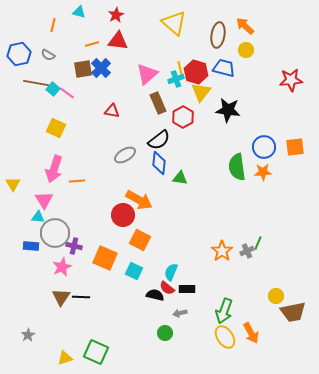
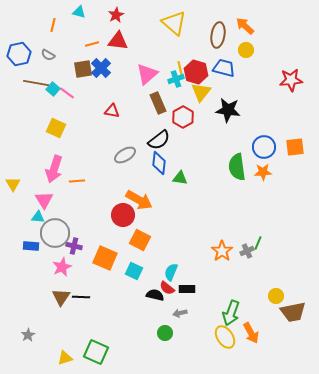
green arrow at (224, 311): moved 7 px right, 2 px down
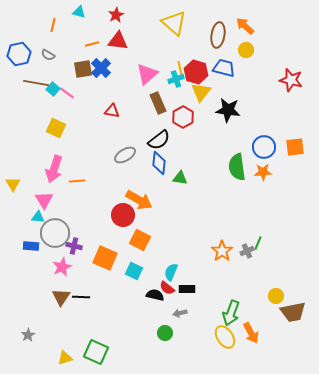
red star at (291, 80): rotated 20 degrees clockwise
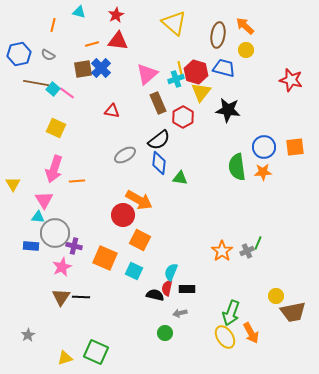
red semicircle at (167, 288): rotated 63 degrees clockwise
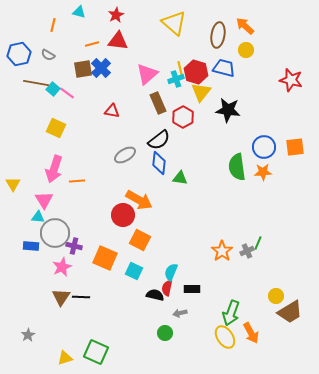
black rectangle at (187, 289): moved 5 px right
brown trapezoid at (293, 312): moved 3 px left; rotated 20 degrees counterclockwise
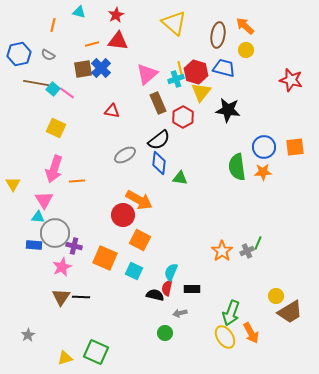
blue rectangle at (31, 246): moved 3 px right, 1 px up
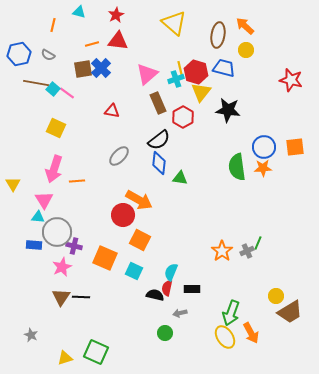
gray ellipse at (125, 155): moved 6 px left, 1 px down; rotated 15 degrees counterclockwise
orange star at (263, 172): moved 4 px up
gray circle at (55, 233): moved 2 px right, 1 px up
gray star at (28, 335): moved 3 px right; rotated 16 degrees counterclockwise
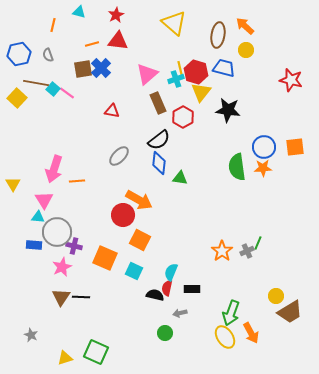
gray semicircle at (48, 55): rotated 40 degrees clockwise
yellow square at (56, 128): moved 39 px left, 30 px up; rotated 18 degrees clockwise
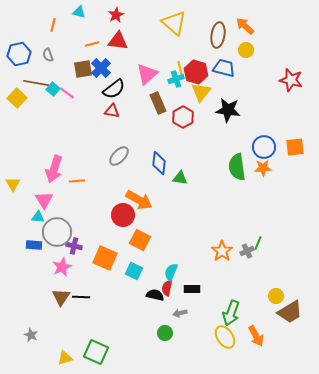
black semicircle at (159, 140): moved 45 px left, 51 px up
orange arrow at (251, 333): moved 5 px right, 3 px down
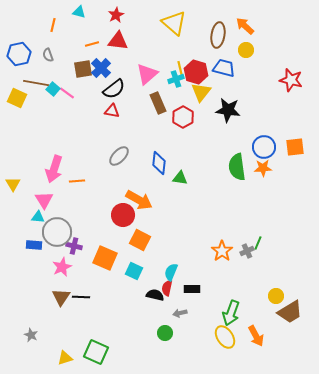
yellow square at (17, 98): rotated 18 degrees counterclockwise
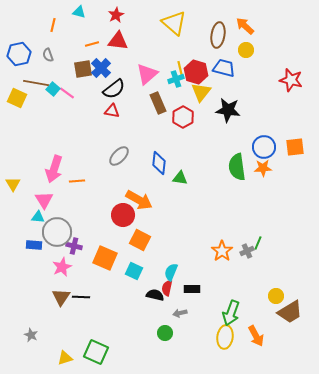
yellow ellipse at (225, 337): rotated 40 degrees clockwise
